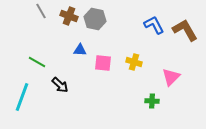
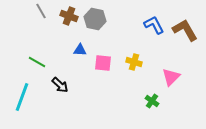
green cross: rotated 32 degrees clockwise
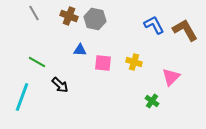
gray line: moved 7 px left, 2 px down
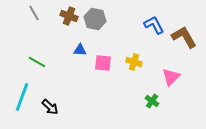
brown L-shape: moved 1 px left, 7 px down
black arrow: moved 10 px left, 22 px down
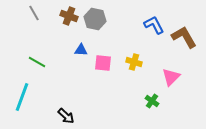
blue triangle: moved 1 px right
black arrow: moved 16 px right, 9 px down
